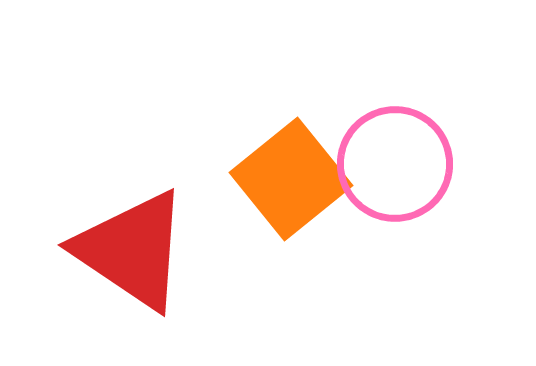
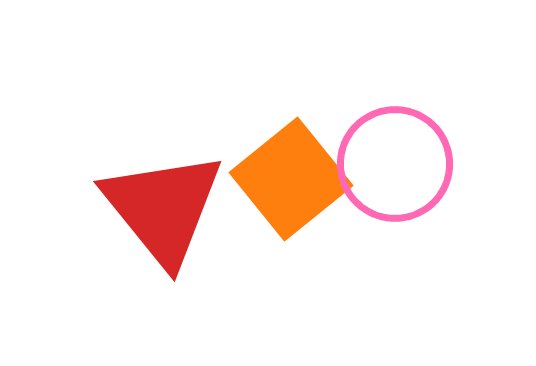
red triangle: moved 31 px right, 42 px up; rotated 17 degrees clockwise
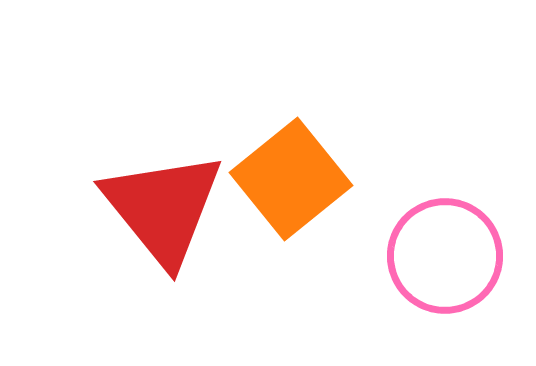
pink circle: moved 50 px right, 92 px down
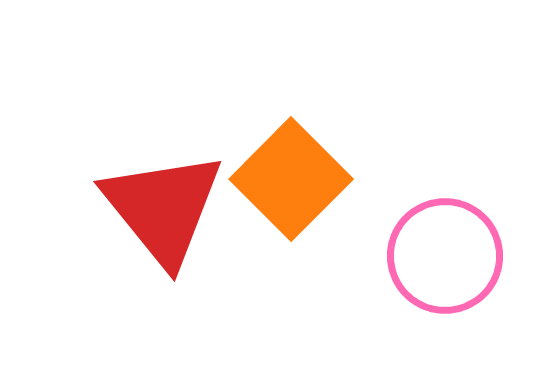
orange square: rotated 6 degrees counterclockwise
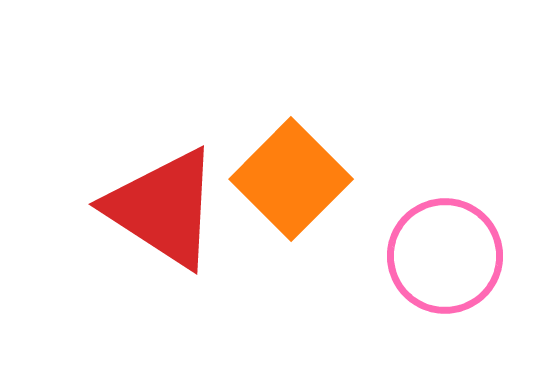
red triangle: rotated 18 degrees counterclockwise
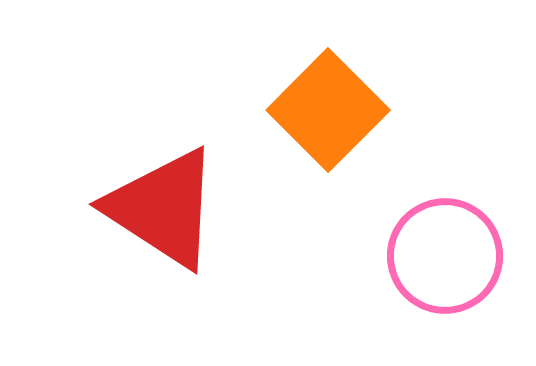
orange square: moved 37 px right, 69 px up
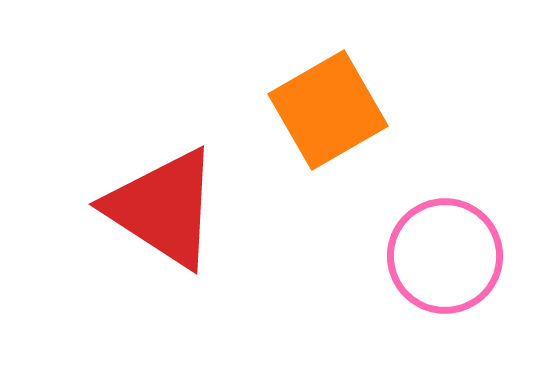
orange square: rotated 15 degrees clockwise
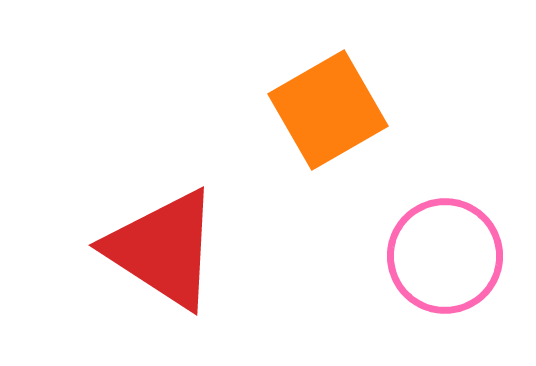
red triangle: moved 41 px down
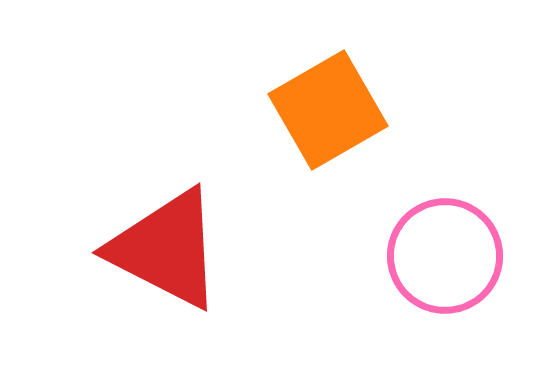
red triangle: moved 3 px right; rotated 6 degrees counterclockwise
